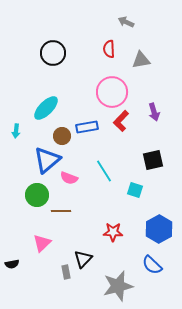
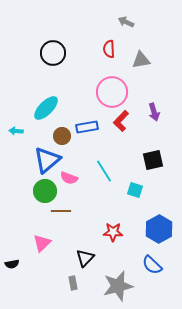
cyan arrow: rotated 88 degrees clockwise
green circle: moved 8 px right, 4 px up
black triangle: moved 2 px right, 1 px up
gray rectangle: moved 7 px right, 11 px down
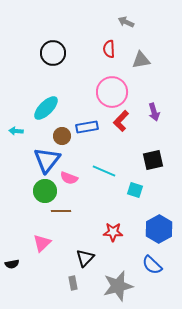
blue triangle: rotated 12 degrees counterclockwise
cyan line: rotated 35 degrees counterclockwise
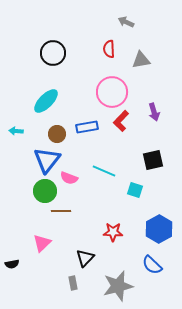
cyan ellipse: moved 7 px up
brown circle: moved 5 px left, 2 px up
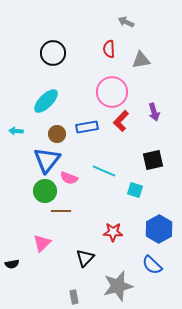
gray rectangle: moved 1 px right, 14 px down
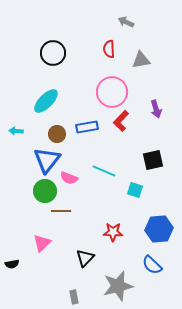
purple arrow: moved 2 px right, 3 px up
blue hexagon: rotated 24 degrees clockwise
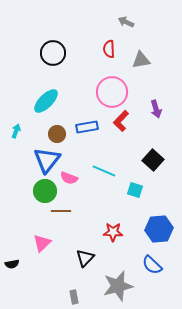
cyan arrow: rotated 104 degrees clockwise
black square: rotated 35 degrees counterclockwise
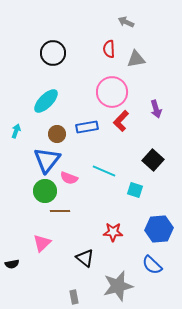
gray triangle: moved 5 px left, 1 px up
brown line: moved 1 px left
black triangle: rotated 36 degrees counterclockwise
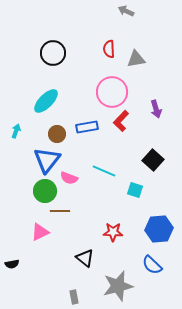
gray arrow: moved 11 px up
pink triangle: moved 2 px left, 11 px up; rotated 18 degrees clockwise
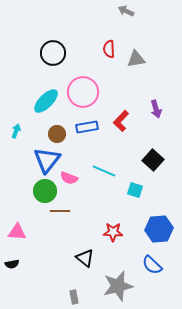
pink circle: moved 29 px left
pink triangle: moved 23 px left; rotated 30 degrees clockwise
